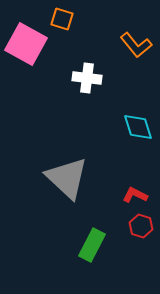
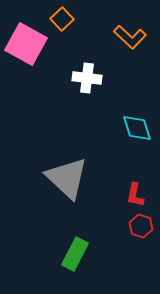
orange square: rotated 30 degrees clockwise
orange L-shape: moved 6 px left, 8 px up; rotated 8 degrees counterclockwise
cyan diamond: moved 1 px left, 1 px down
red L-shape: rotated 105 degrees counterclockwise
green rectangle: moved 17 px left, 9 px down
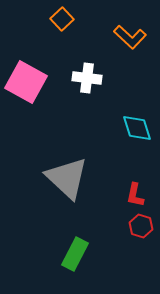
pink square: moved 38 px down
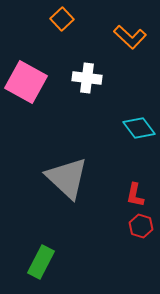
cyan diamond: moved 2 px right; rotated 20 degrees counterclockwise
green rectangle: moved 34 px left, 8 px down
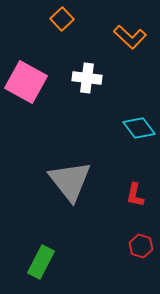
gray triangle: moved 3 px right, 3 px down; rotated 9 degrees clockwise
red hexagon: moved 20 px down
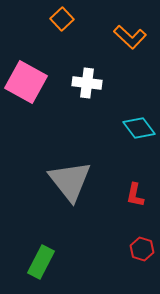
white cross: moved 5 px down
red hexagon: moved 1 px right, 3 px down
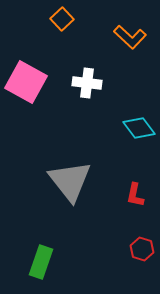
green rectangle: rotated 8 degrees counterclockwise
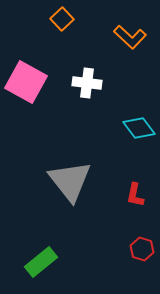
green rectangle: rotated 32 degrees clockwise
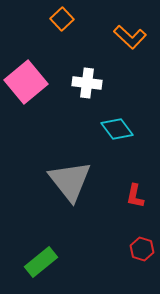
pink square: rotated 21 degrees clockwise
cyan diamond: moved 22 px left, 1 px down
red L-shape: moved 1 px down
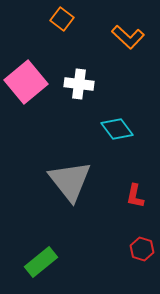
orange square: rotated 10 degrees counterclockwise
orange L-shape: moved 2 px left
white cross: moved 8 px left, 1 px down
